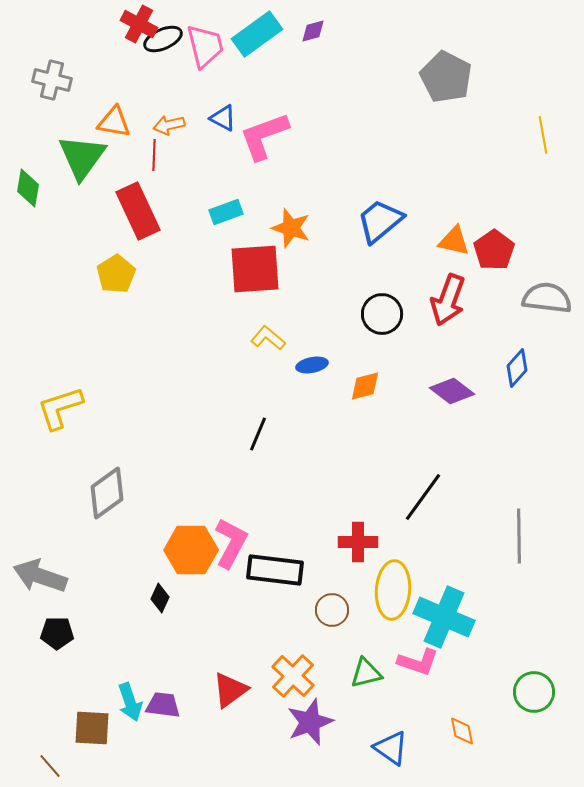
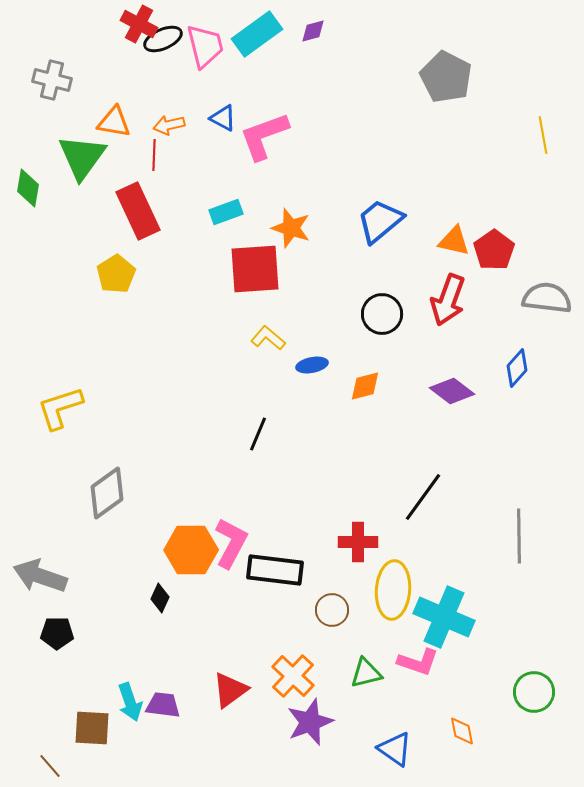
blue triangle at (391, 748): moved 4 px right, 1 px down
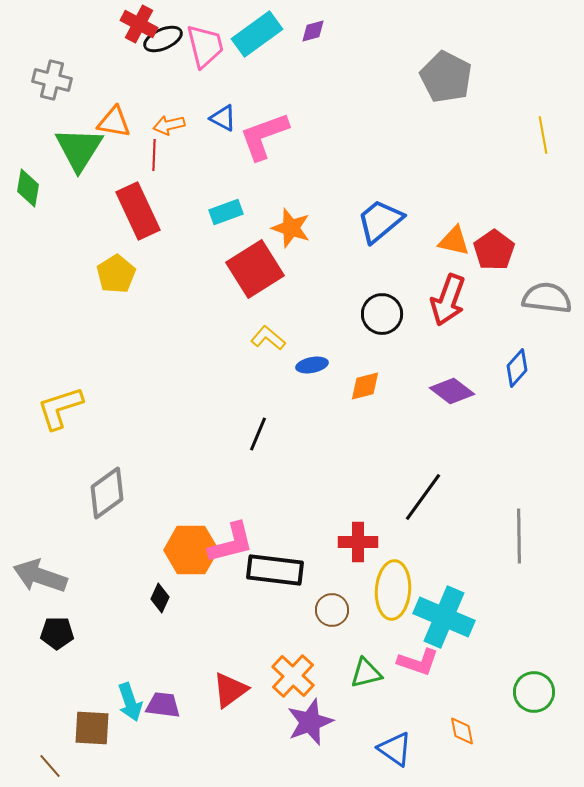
green triangle at (82, 157): moved 3 px left, 8 px up; rotated 4 degrees counterclockwise
red square at (255, 269): rotated 28 degrees counterclockwise
pink L-shape at (231, 543): rotated 48 degrees clockwise
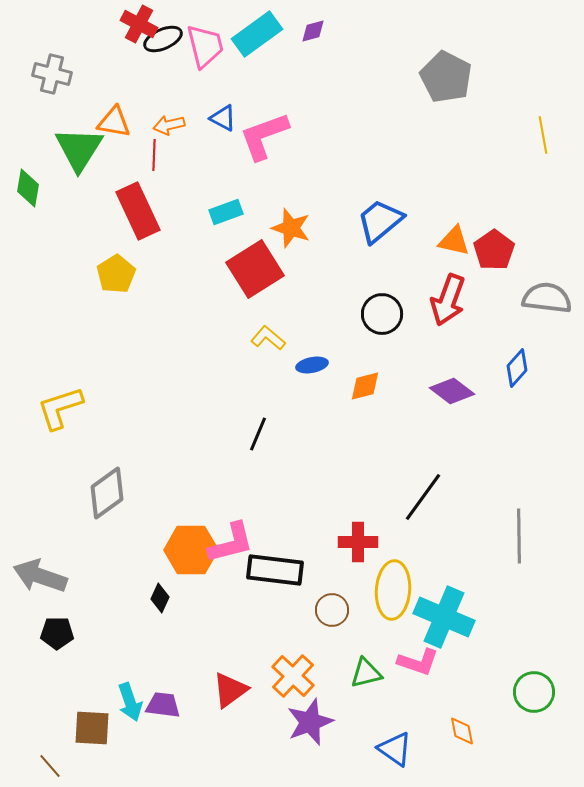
gray cross at (52, 80): moved 6 px up
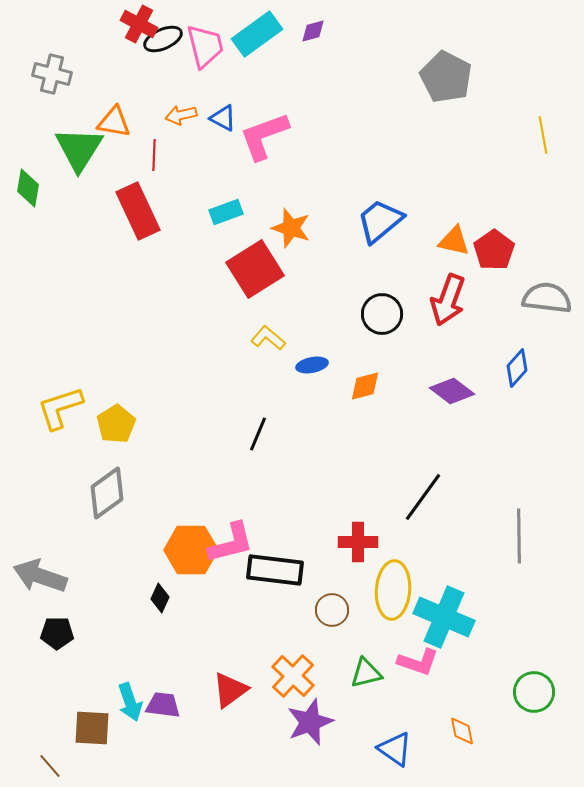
orange arrow at (169, 125): moved 12 px right, 10 px up
yellow pentagon at (116, 274): moved 150 px down
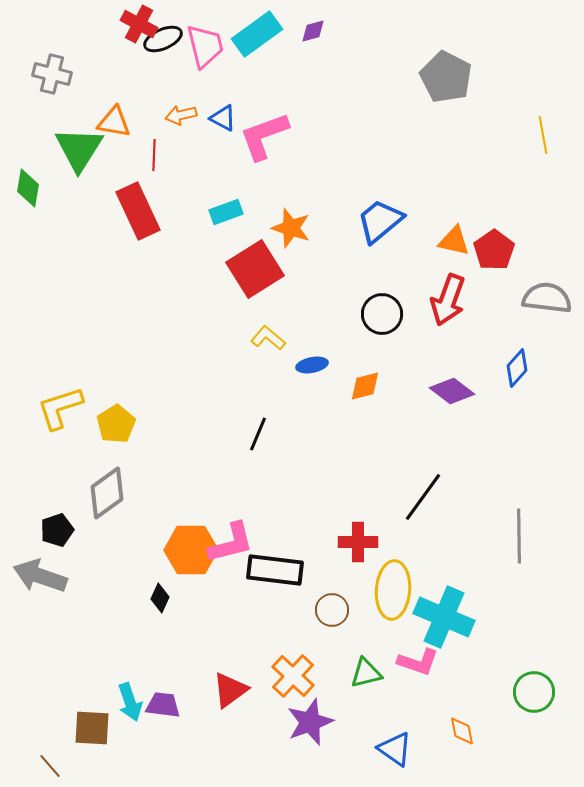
black pentagon at (57, 633): moved 103 px up; rotated 20 degrees counterclockwise
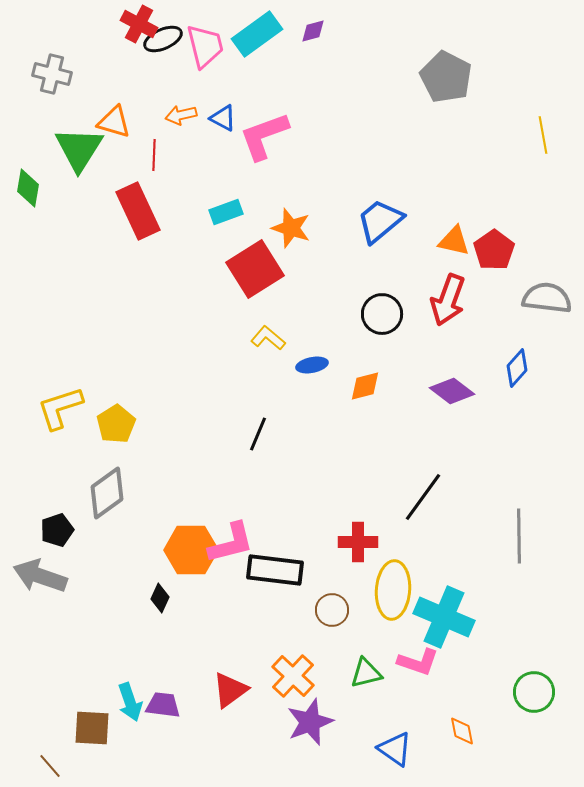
orange triangle at (114, 122): rotated 6 degrees clockwise
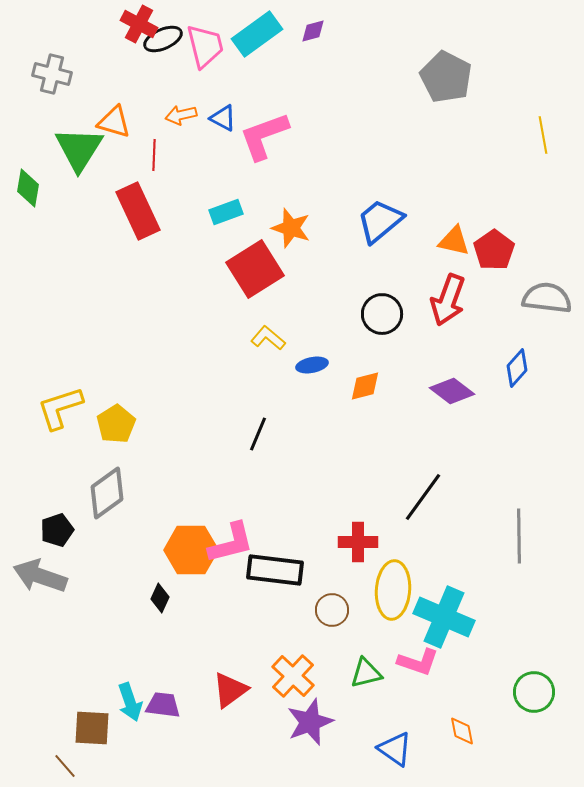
brown line at (50, 766): moved 15 px right
